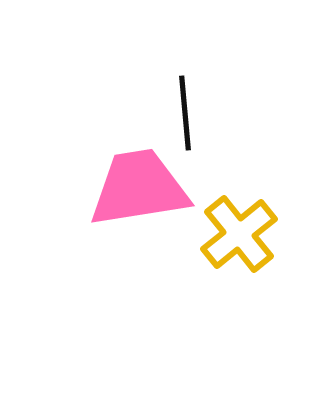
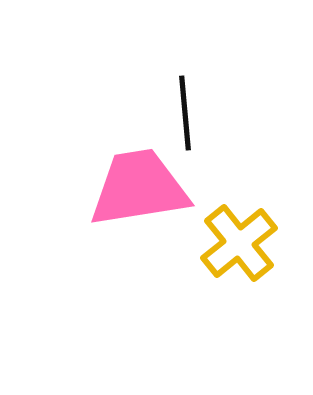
yellow cross: moved 9 px down
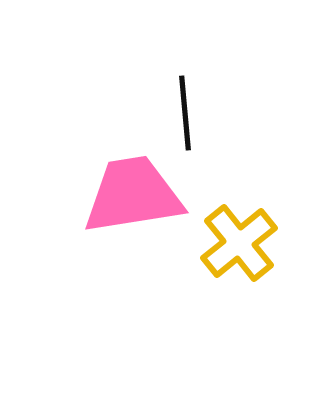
pink trapezoid: moved 6 px left, 7 px down
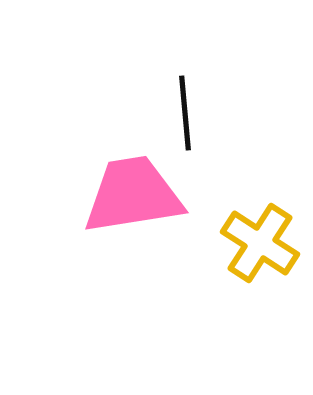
yellow cross: moved 21 px right; rotated 18 degrees counterclockwise
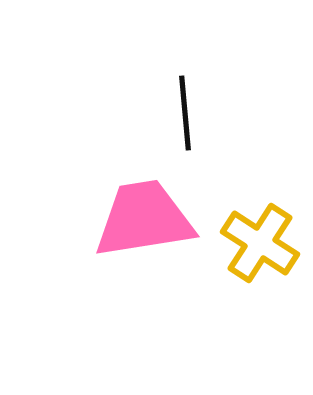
pink trapezoid: moved 11 px right, 24 px down
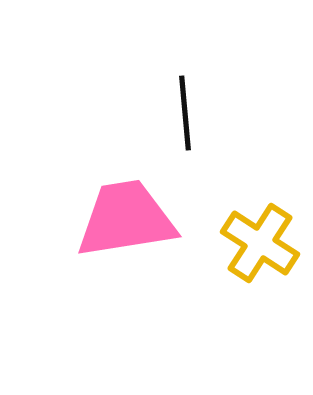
pink trapezoid: moved 18 px left
